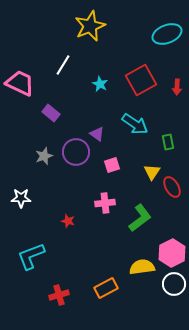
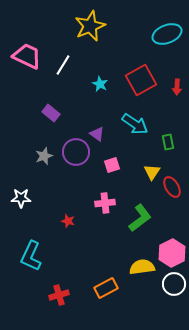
pink trapezoid: moved 7 px right, 27 px up
cyan L-shape: rotated 44 degrees counterclockwise
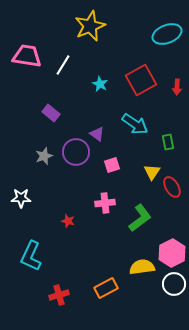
pink trapezoid: rotated 16 degrees counterclockwise
